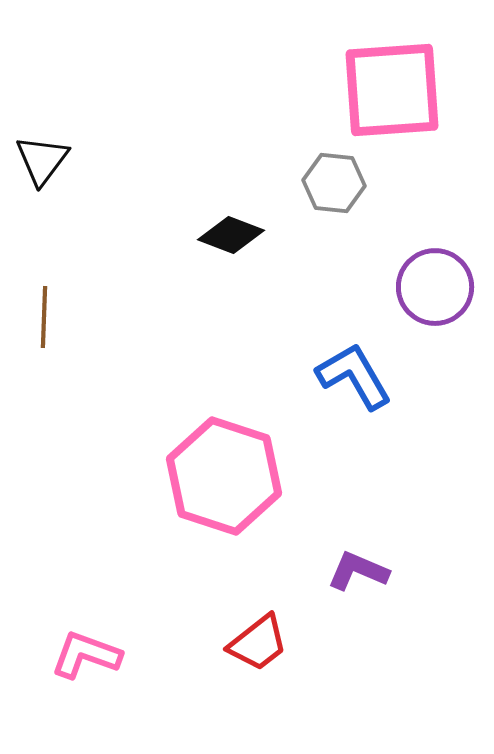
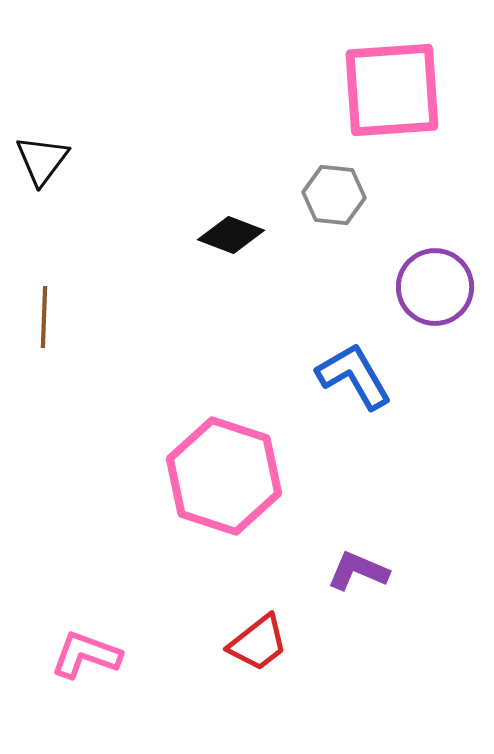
gray hexagon: moved 12 px down
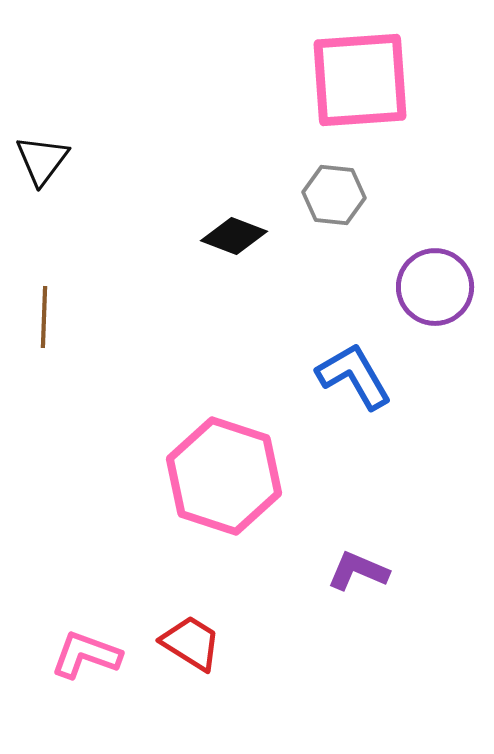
pink square: moved 32 px left, 10 px up
black diamond: moved 3 px right, 1 px down
red trapezoid: moved 67 px left; rotated 110 degrees counterclockwise
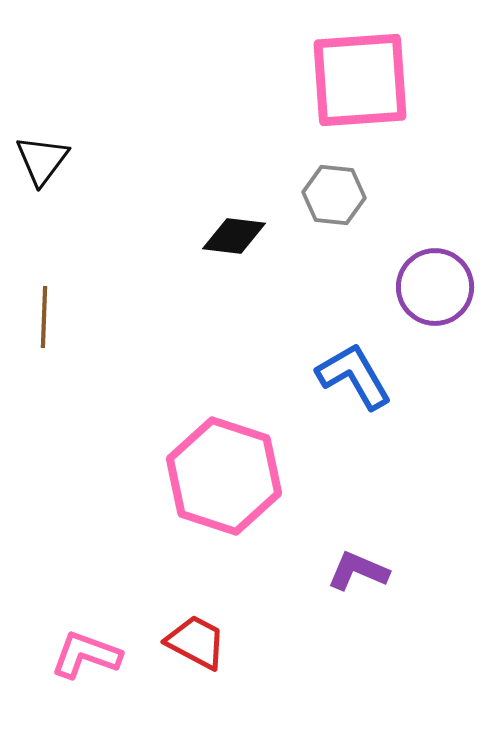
black diamond: rotated 14 degrees counterclockwise
red trapezoid: moved 5 px right, 1 px up; rotated 4 degrees counterclockwise
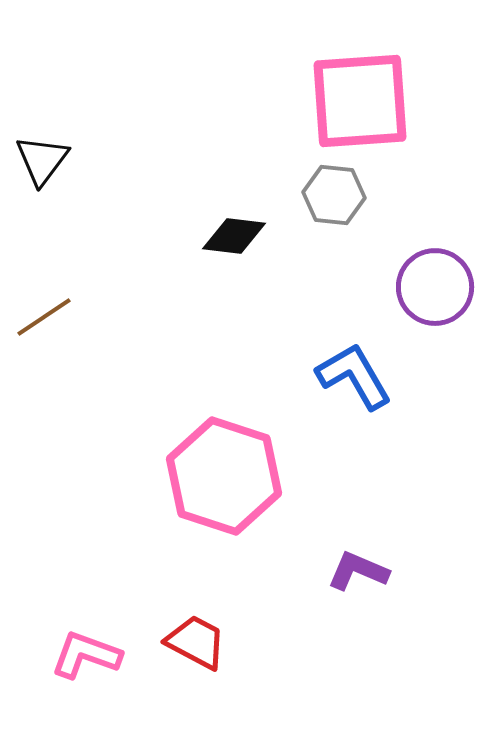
pink square: moved 21 px down
brown line: rotated 54 degrees clockwise
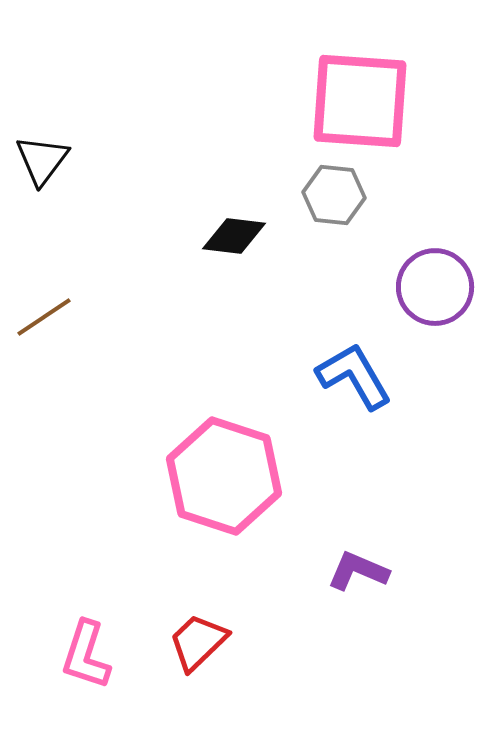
pink square: rotated 8 degrees clockwise
red trapezoid: moved 2 px right; rotated 72 degrees counterclockwise
pink L-shape: rotated 92 degrees counterclockwise
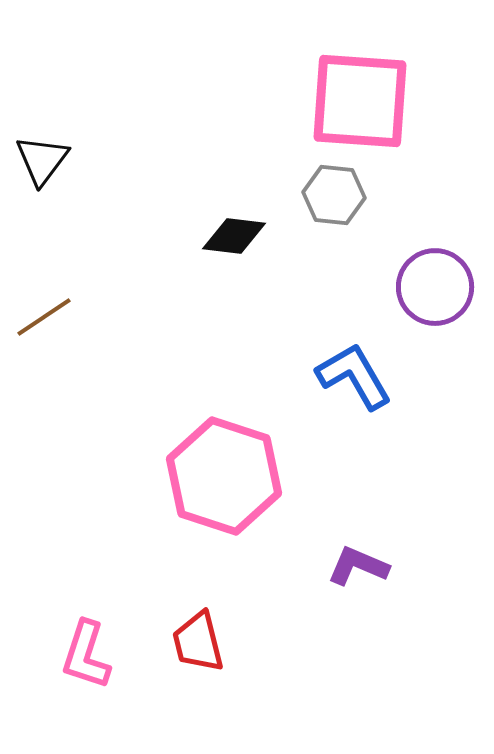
purple L-shape: moved 5 px up
red trapezoid: rotated 60 degrees counterclockwise
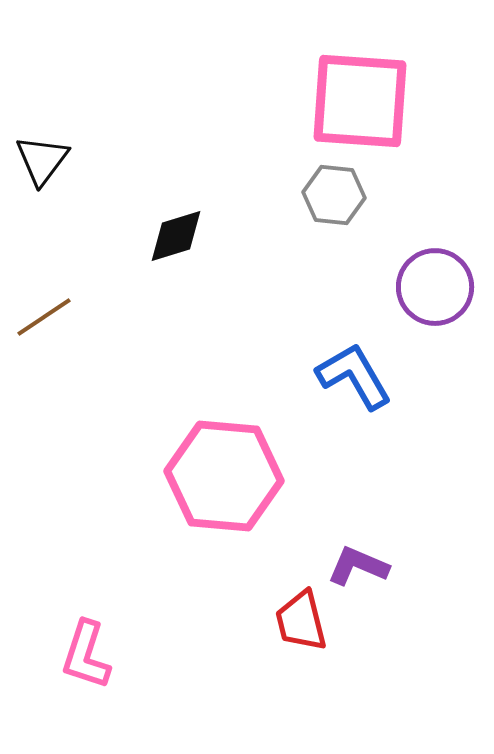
black diamond: moved 58 px left; rotated 24 degrees counterclockwise
pink hexagon: rotated 13 degrees counterclockwise
red trapezoid: moved 103 px right, 21 px up
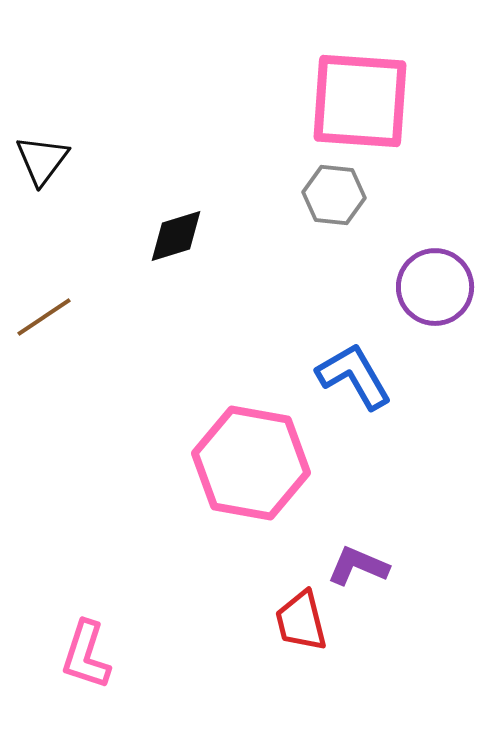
pink hexagon: moved 27 px right, 13 px up; rotated 5 degrees clockwise
